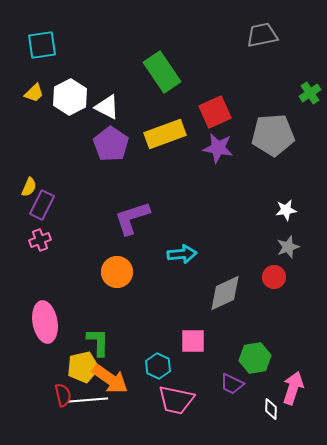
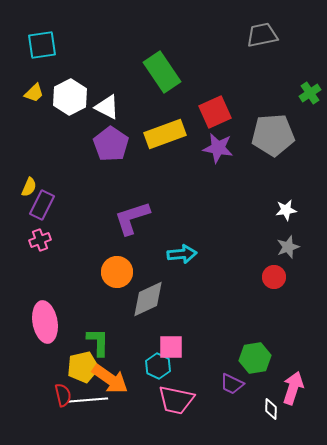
gray diamond: moved 77 px left, 6 px down
pink square: moved 22 px left, 6 px down
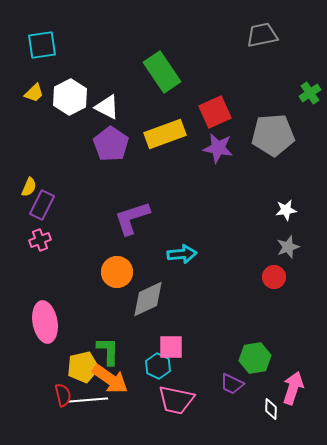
green L-shape: moved 10 px right, 9 px down
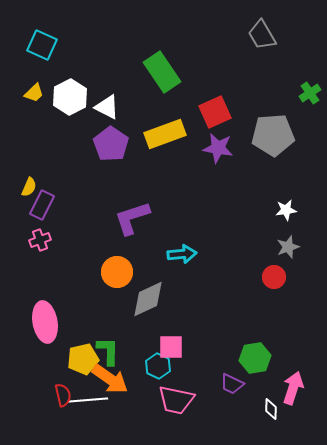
gray trapezoid: rotated 108 degrees counterclockwise
cyan square: rotated 32 degrees clockwise
yellow pentagon: moved 8 px up
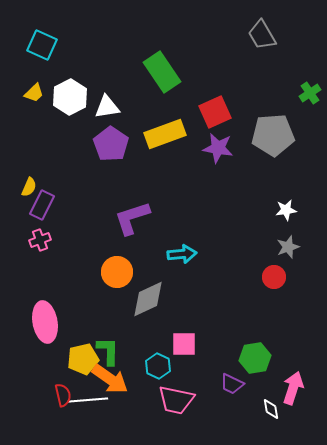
white triangle: rotated 36 degrees counterclockwise
pink square: moved 13 px right, 3 px up
white diamond: rotated 10 degrees counterclockwise
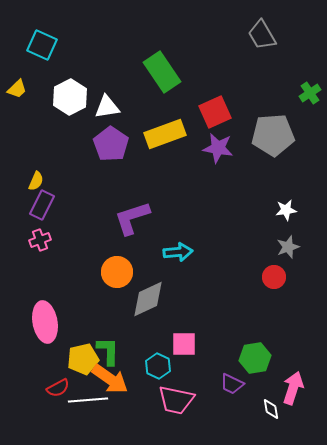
yellow trapezoid: moved 17 px left, 4 px up
yellow semicircle: moved 7 px right, 6 px up
cyan arrow: moved 4 px left, 2 px up
red semicircle: moved 5 px left, 7 px up; rotated 75 degrees clockwise
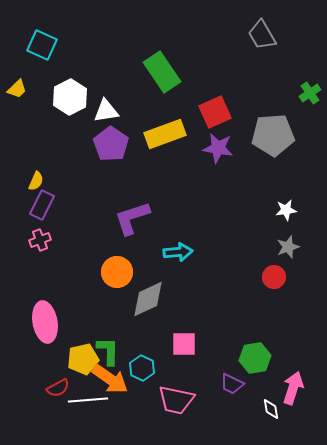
white triangle: moved 1 px left, 4 px down
cyan hexagon: moved 16 px left, 2 px down
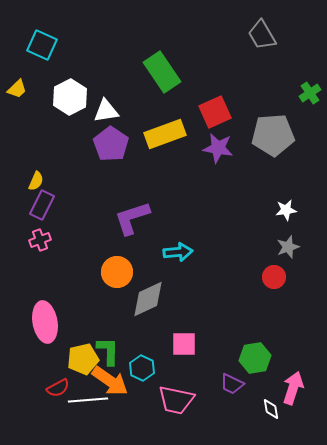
orange arrow: moved 2 px down
